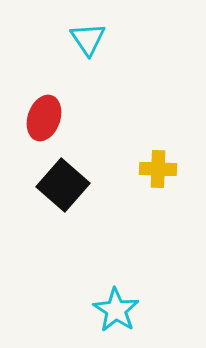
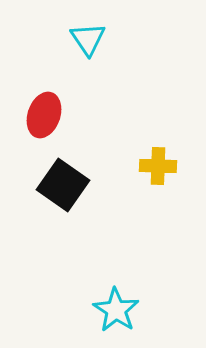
red ellipse: moved 3 px up
yellow cross: moved 3 px up
black square: rotated 6 degrees counterclockwise
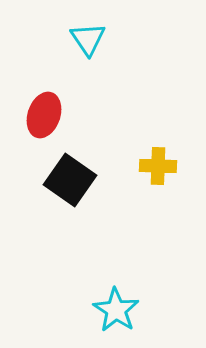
black square: moved 7 px right, 5 px up
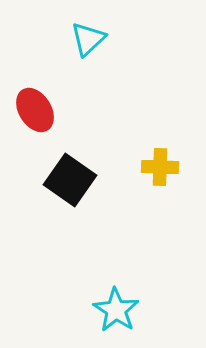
cyan triangle: rotated 21 degrees clockwise
red ellipse: moved 9 px left, 5 px up; rotated 51 degrees counterclockwise
yellow cross: moved 2 px right, 1 px down
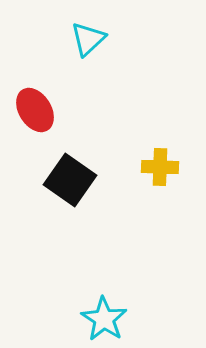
cyan star: moved 12 px left, 9 px down
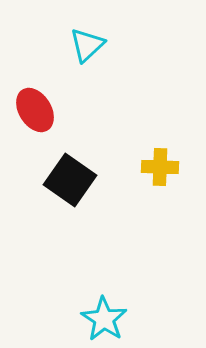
cyan triangle: moved 1 px left, 6 px down
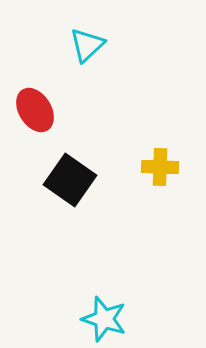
cyan star: rotated 15 degrees counterclockwise
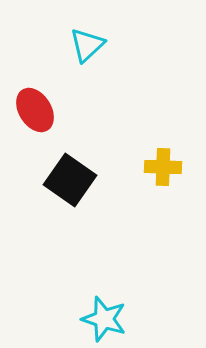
yellow cross: moved 3 px right
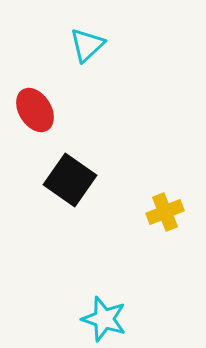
yellow cross: moved 2 px right, 45 px down; rotated 24 degrees counterclockwise
